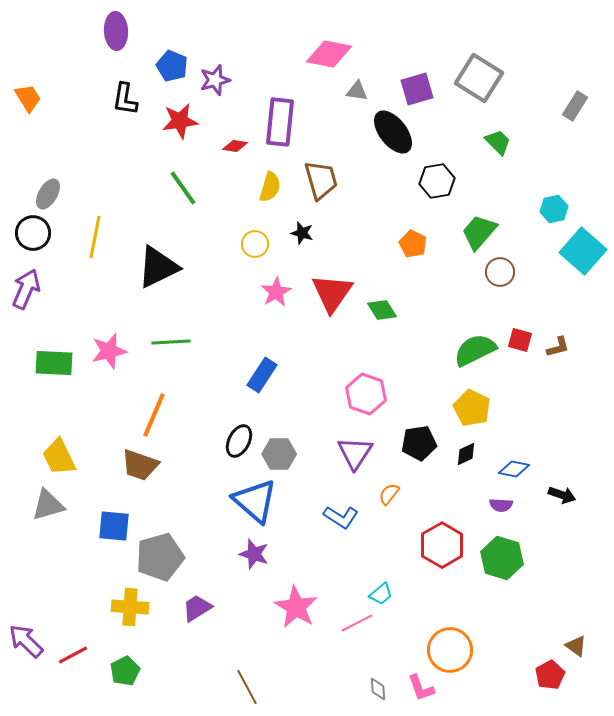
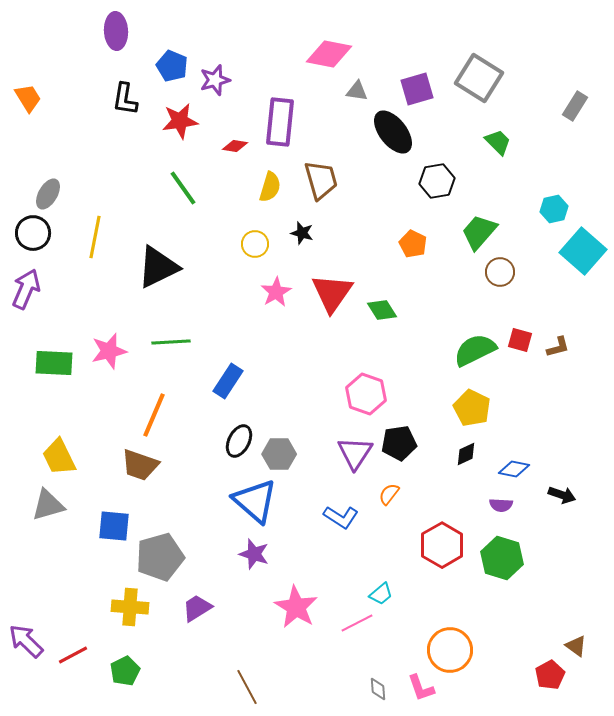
blue rectangle at (262, 375): moved 34 px left, 6 px down
black pentagon at (419, 443): moved 20 px left
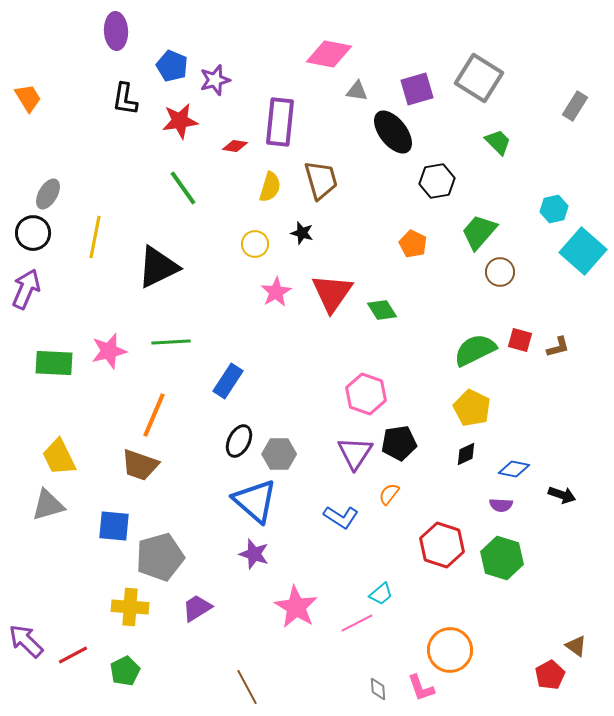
red hexagon at (442, 545): rotated 12 degrees counterclockwise
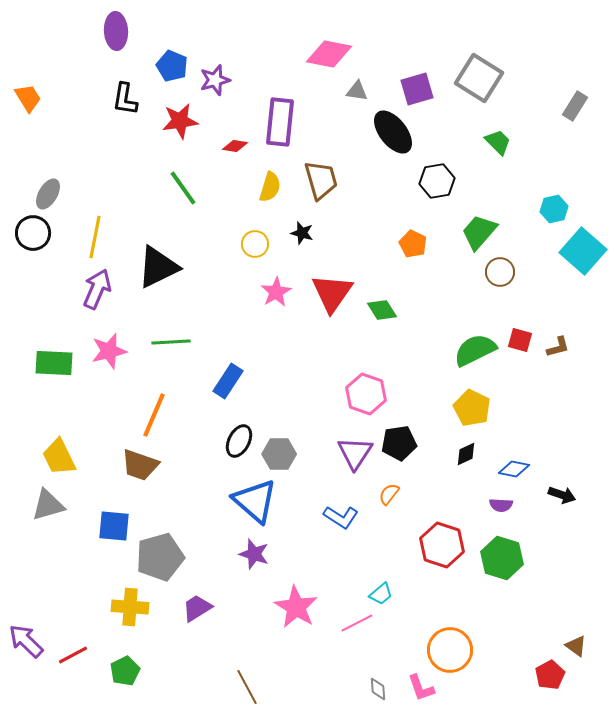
purple arrow at (26, 289): moved 71 px right
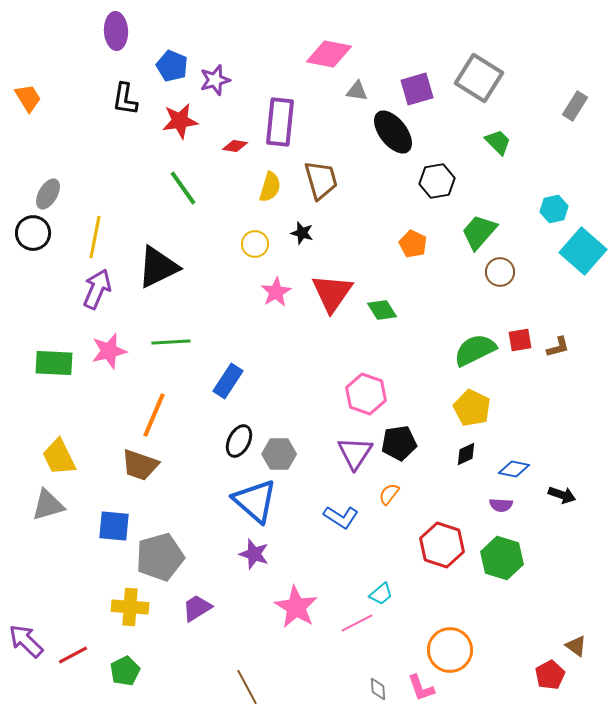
red square at (520, 340): rotated 25 degrees counterclockwise
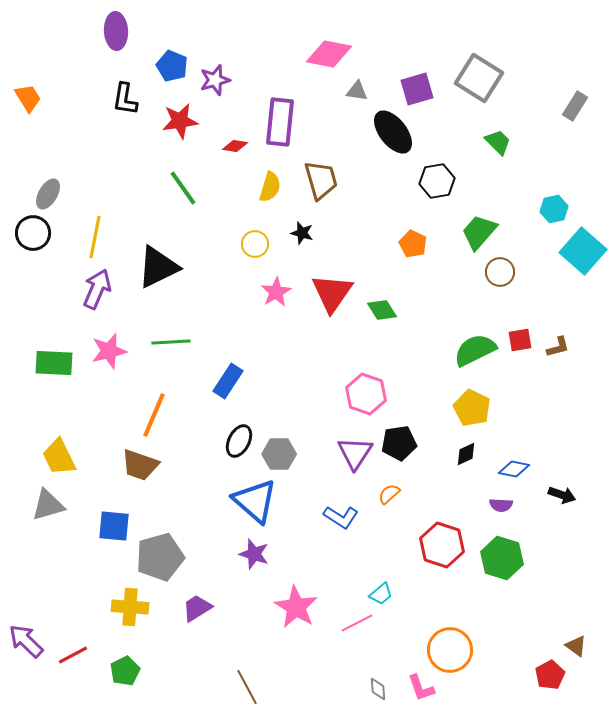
orange semicircle at (389, 494): rotated 10 degrees clockwise
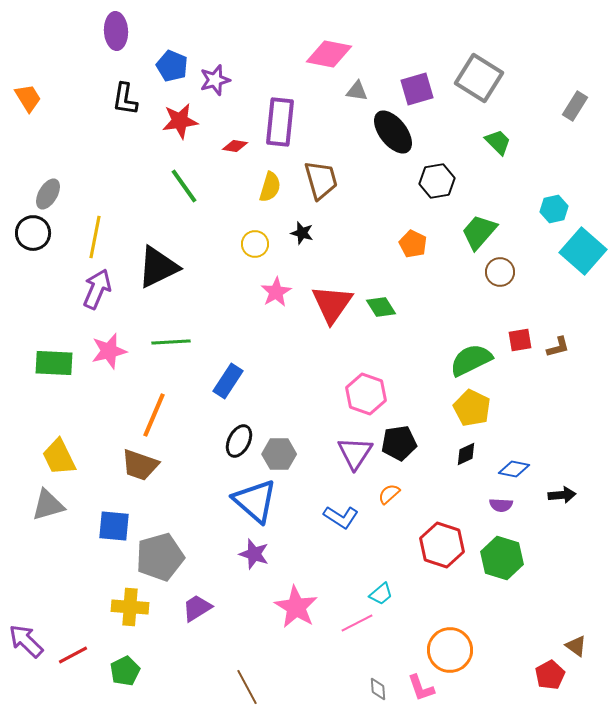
green line at (183, 188): moved 1 px right, 2 px up
red triangle at (332, 293): moved 11 px down
green diamond at (382, 310): moved 1 px left, 3 px up
green semicircle at (475, 350): moved 4 px left, 10 px down
black arrow at (562, 495): rotated 24 degrees counterclockwise
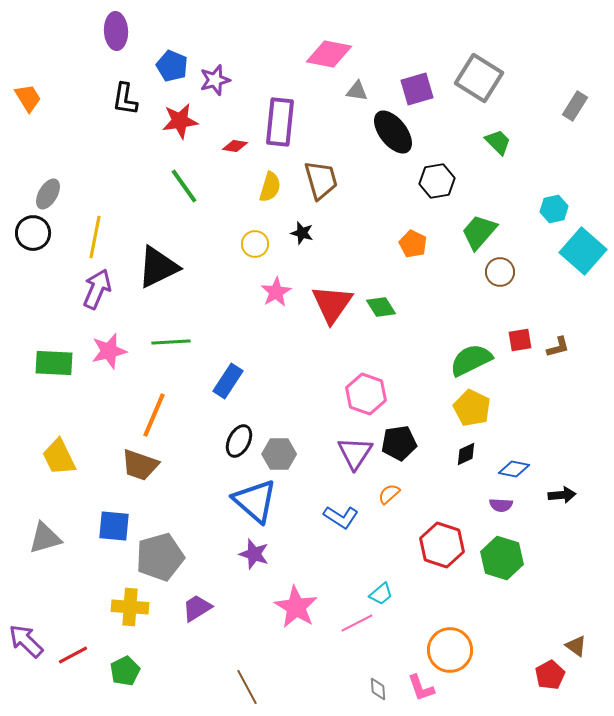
gray triangle at (48, 505): moved 3 px left, 33 px down
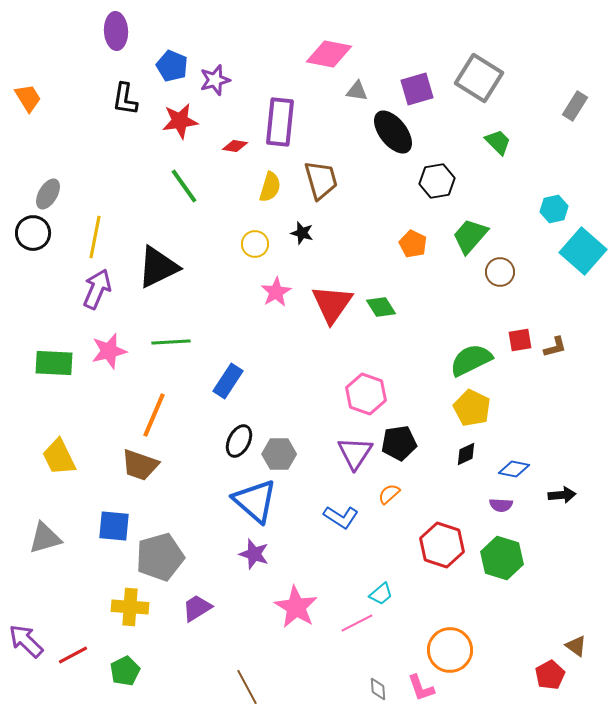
green trapezoid at (479, 232): moved 9 px left, 4 px down
brown L-shape at (558, 347): moved 3 px left
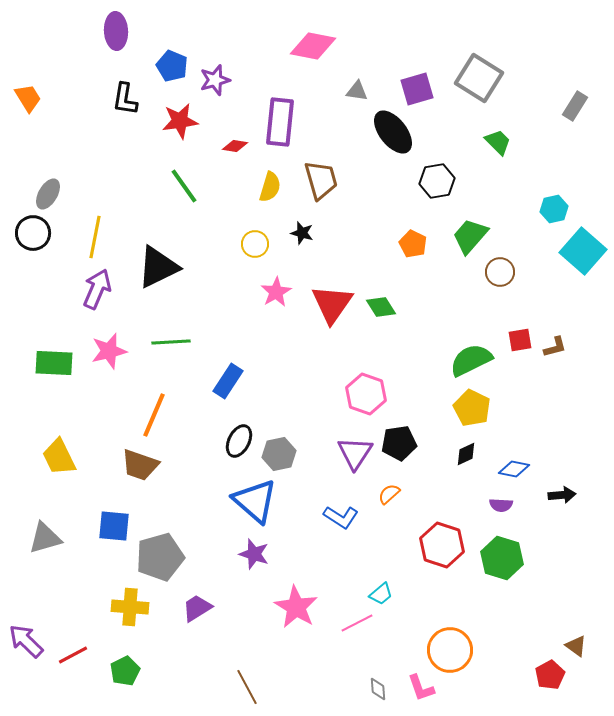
pink diamond at (329, 54): moved 16 px left, 8 px up
gray hexagon at (279, 454): rotated 12 degrees counterclockwise
